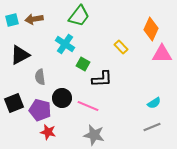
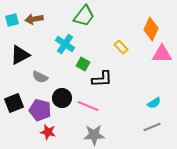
green trapezoid: moved 5 px right
gray semicircle: rotated 56 degrees counterclockwise
gray star: rotated 15 degrees counterclockwise
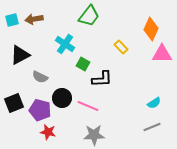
green trapezoid: moved 5 px right
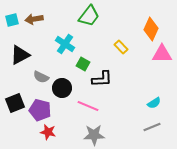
gray semicircle: moved 1 px right
black circle: moved 10 px up
black square: moved 1 px right
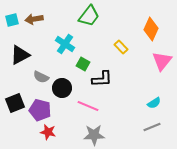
pink triangle: moved 7 px down; rotated 50 degrees counterclockwise
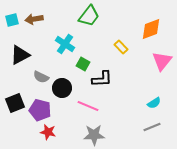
orange diamond: rotated 45 degrees clockwise
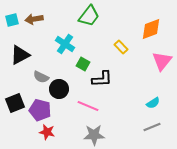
black circle: moved 3 px left, 1 px down
cyan semicircle: moved 1 px left
red star: moved 1 px left
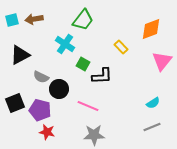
green trapezoid: moved 6 px left, 4 px down
black L-shape: moved 3 px up
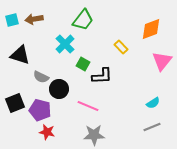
cyan cross: rotated 12 degrees clockwise
black triangle: rotated 45 degrees clockwise
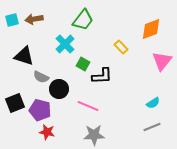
black triangle: moved 4 px right, 1 px down
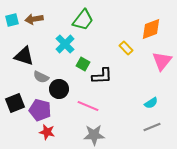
yellow rectangle: moved 5 px right, 1 px down
cyan semicircle: moved 2 px left
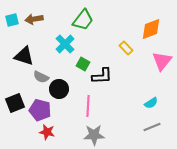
pink line: rotated 70 degrees clockwise
